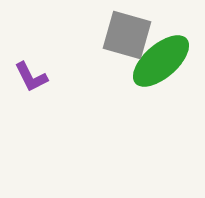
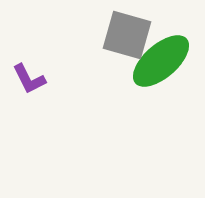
purple L-shape: moved 2 px left, 2 px down
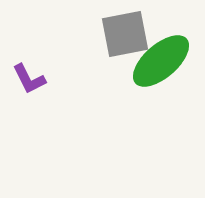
gray square: moved 2 px left, 1 px up; rotated 27 degrees counterclockwise
